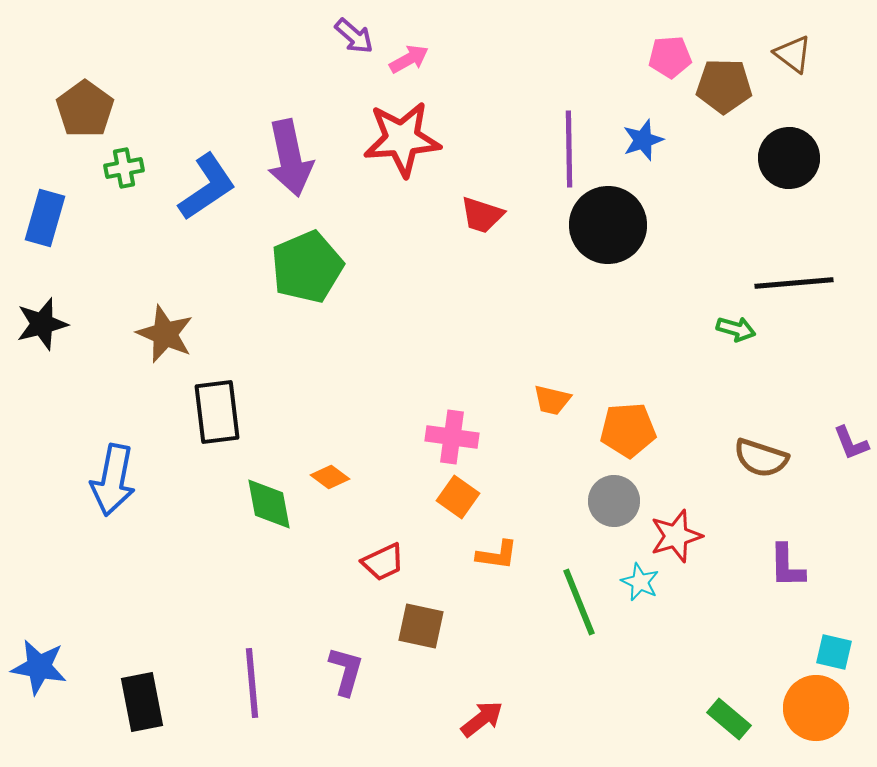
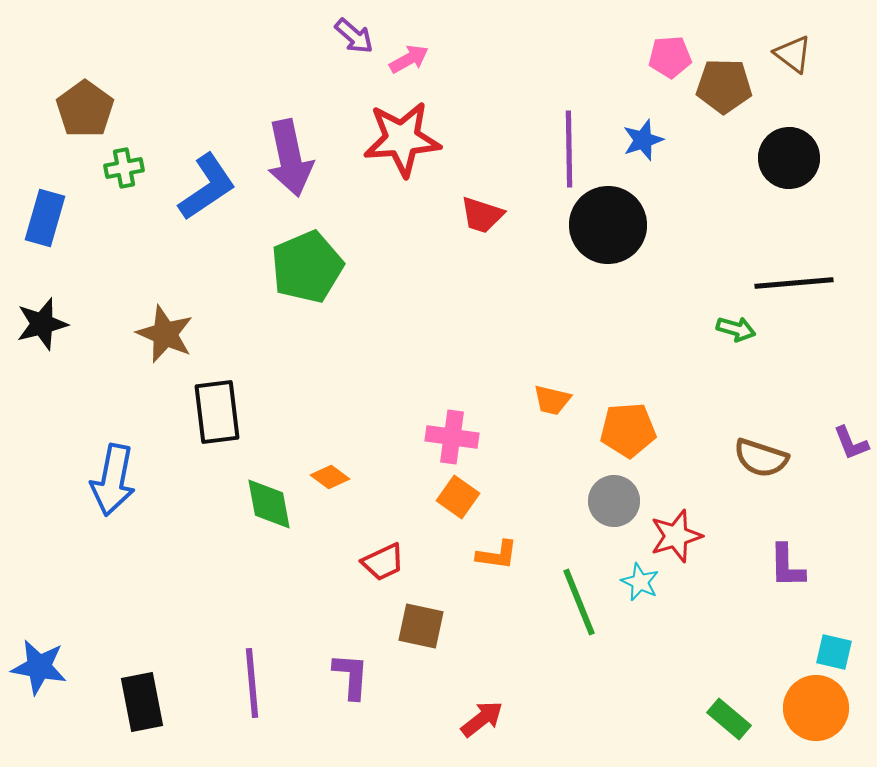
purple L-shape at (346, 671): moved 5 px right, 5 px down; rotated 12 degrees counterclockwise
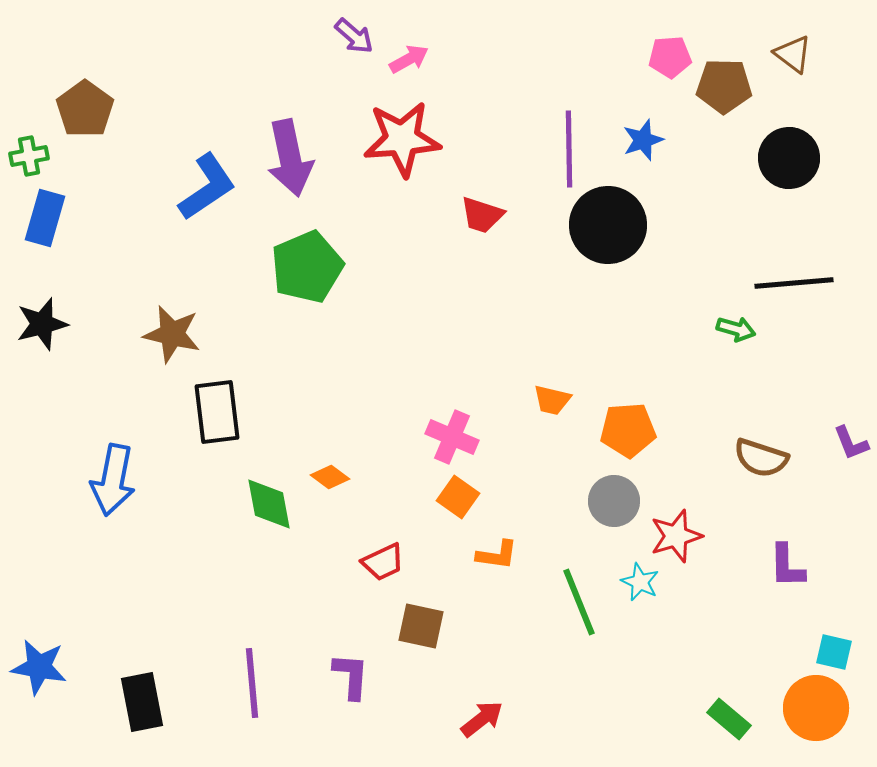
green cross at (124, 168): moved 95 px left, 12 px up
brown star at (165, 334): moved 7 px right; rotated 10 degrees counterclockwise
pink cross at (452, 437): rotated 15 degrees clockwise
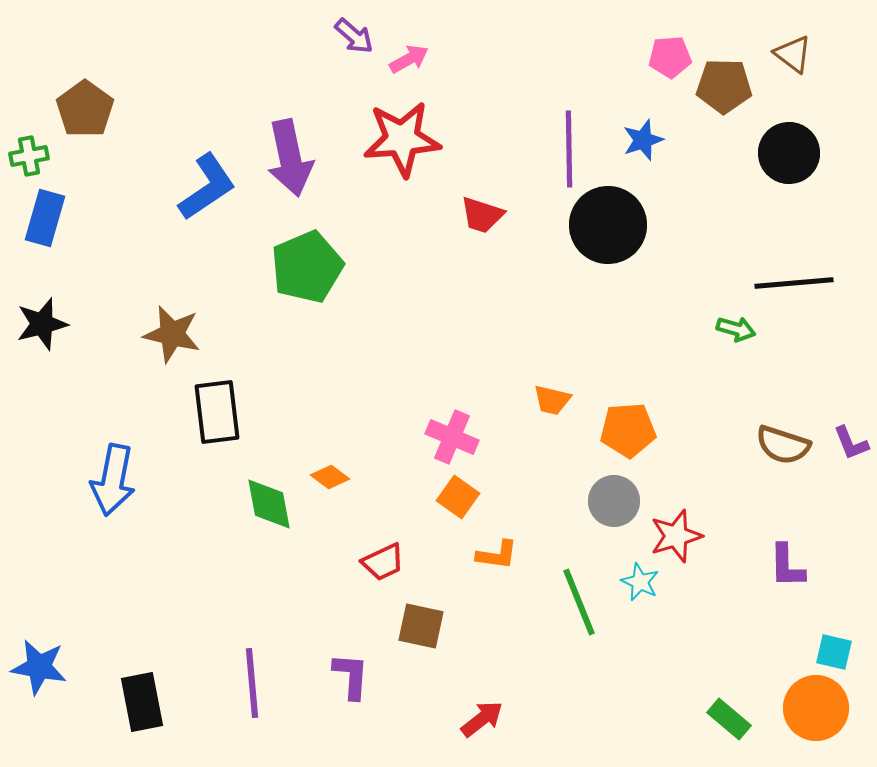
black circle at (789, 158): moved 5 px up
brown semicircle at (761, 458): moved 22 px right, 13 px up
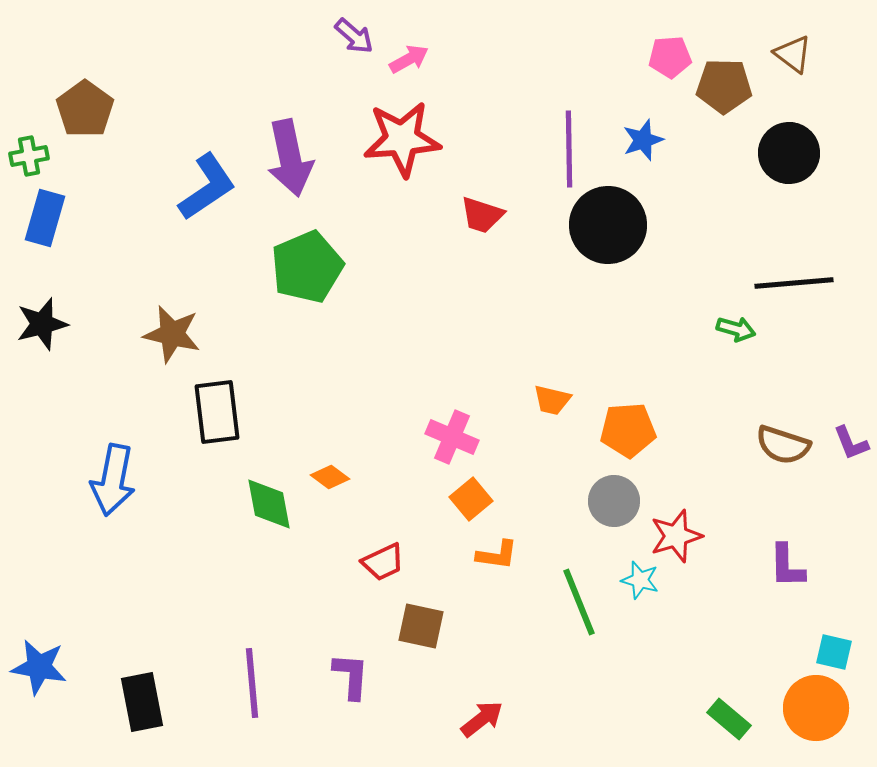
orange square at (458, 497): moved 13 px right, 2 px down; rotated 15 degrees clockwise
cyan star at (640, 582): moved 2 px up; rotated 9 degrees counterclockwise
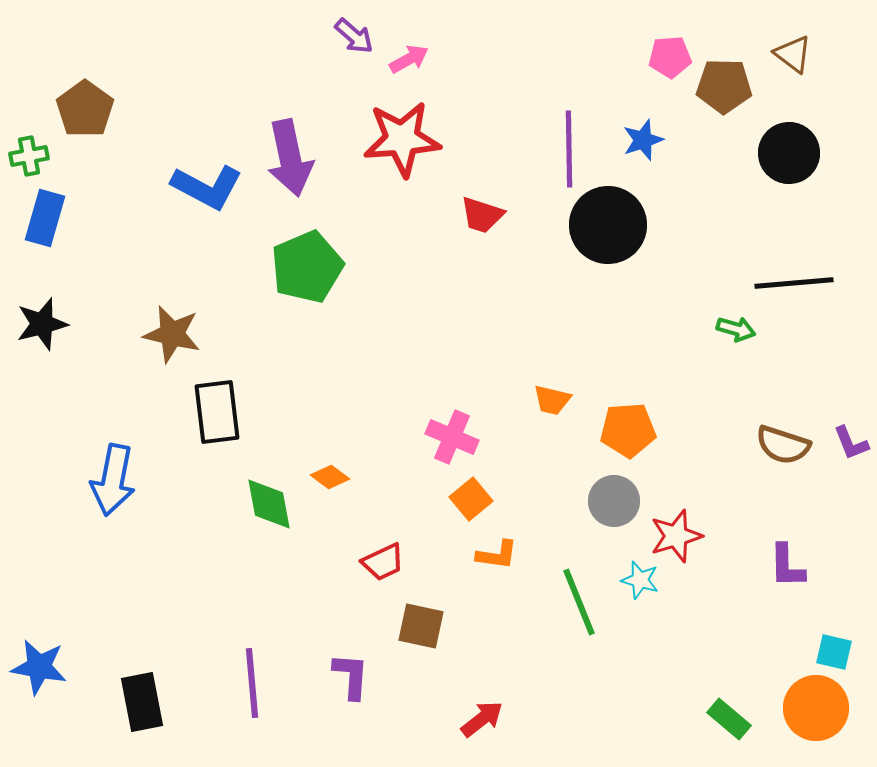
blue L-shape at (207, 187): rotated 62 degrees clockwise
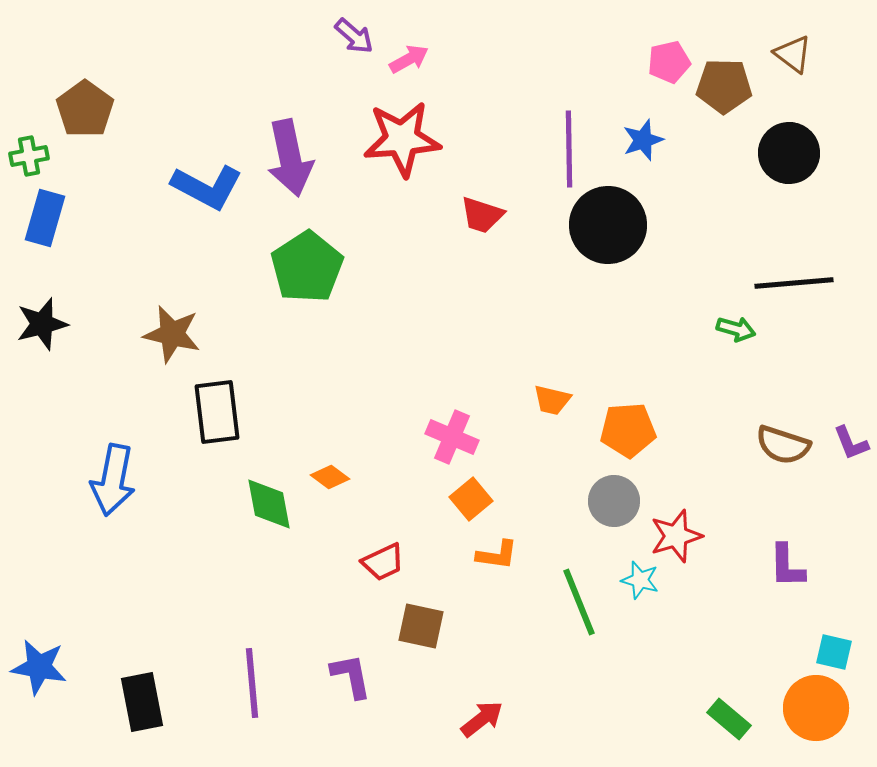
pink pentagon at (670, 57): moved 1 px left, 5 px down; rotated 9 degrees counterclockwise
green pentagon at (307, 267): rotated 10 degrees counterclockwise
purple L-shape at (351, 676): rotated 15 degrees counterclockwise
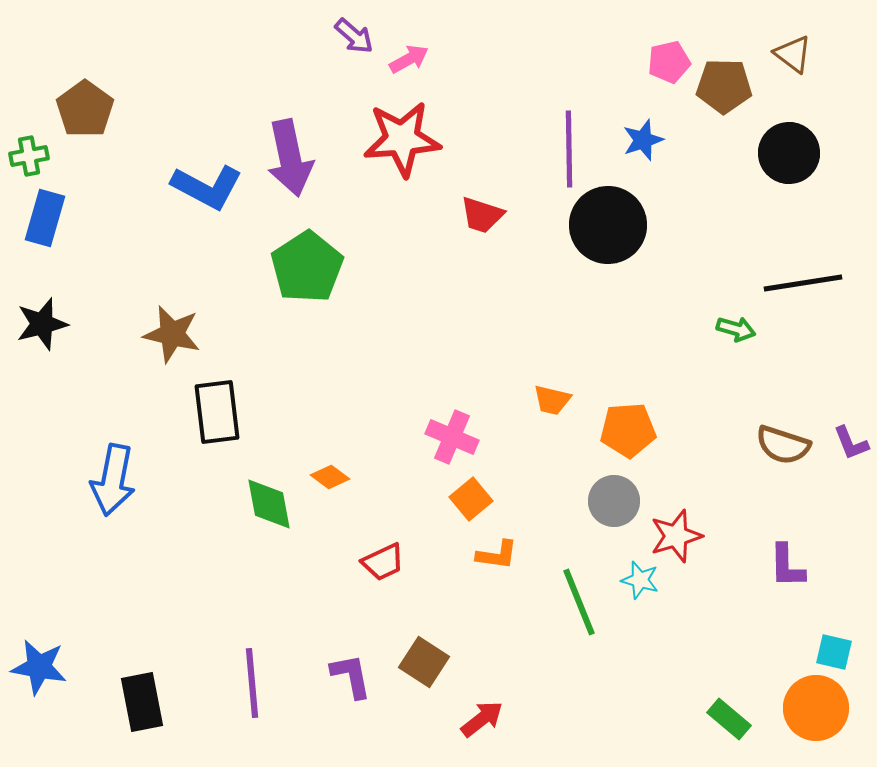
black line at (794, 283): moved 9 px right; rotated 4 degrees counterclockwise
brown square at (421, 626): moved 3 px right, 36 px down; rotated 21 degrees clockwise
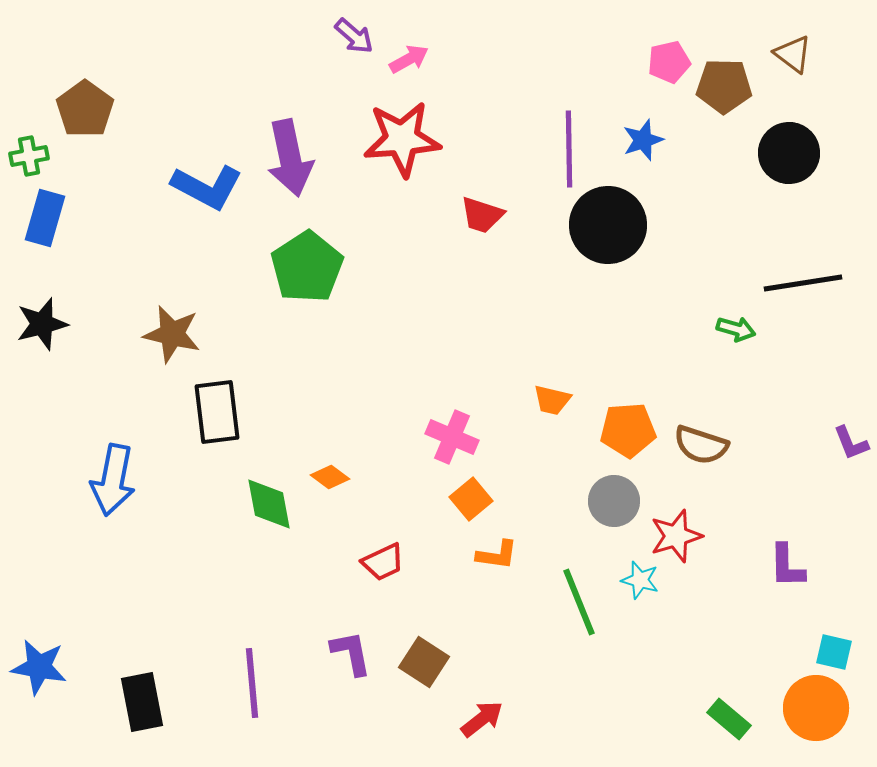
brown semicircle at (783, 445): moved 82 px left
purple L-shape at (351, 676): moved 23 px up
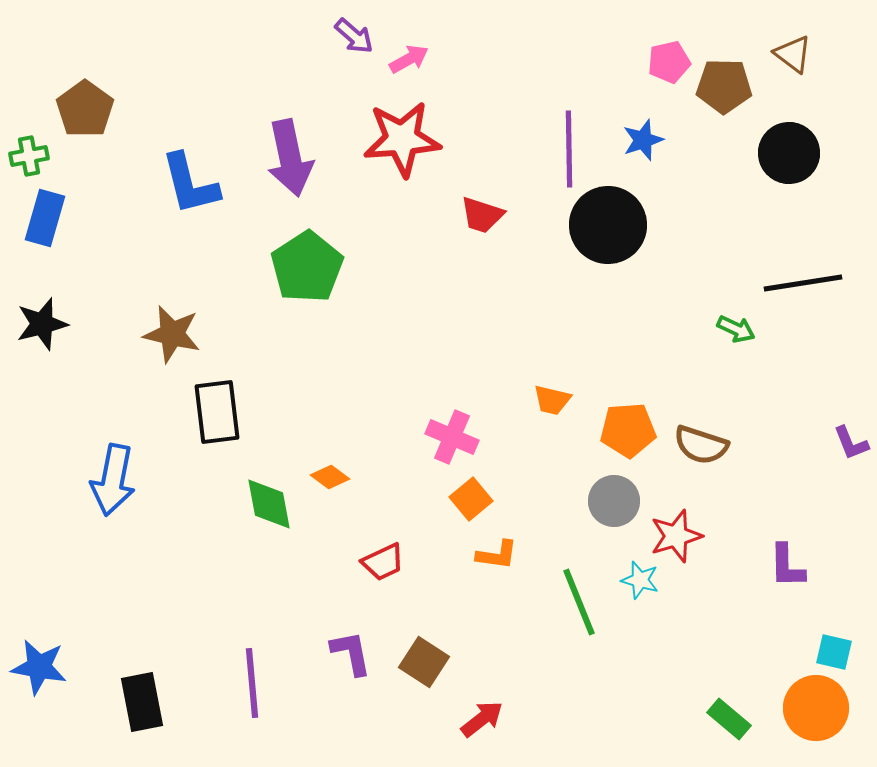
blue L-shape at (207, 187): moved 17 px left, 3 px up; rotated 48 degrees clockwise
green arrow at (736, 329): rotated 9 degrees clockwise
